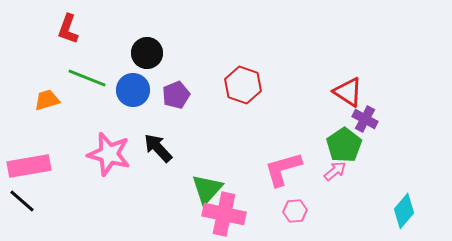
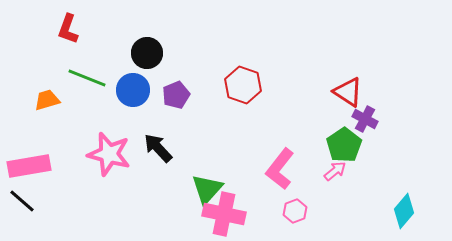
pink L-shape: moved 3 px left; rotated 36 degrees counterclockwise
pink hexagon: rotated 15 degrees counterclockwise
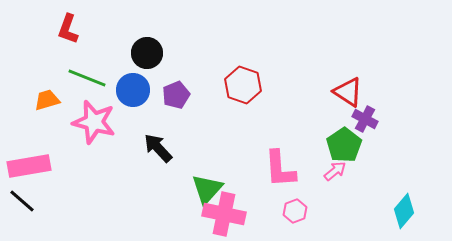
pink star: moved 15 px left, 32 px up
pink L-shape: rotated 42 degrees counterclockwise
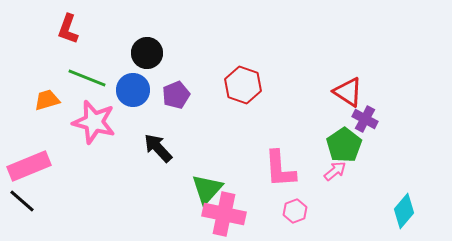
pink rectangle: rotated 12 degrees counterclockwise
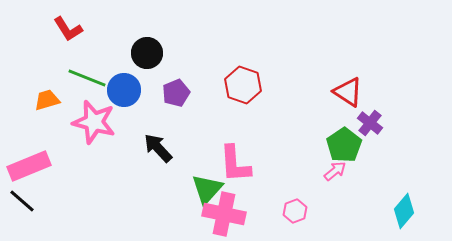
red L-shape: rotated 52 degrees counterclockwise
blue circle: moved 9 px left
purple pentagon: moved 2 px up
purple cross: moved 5 px right, 4 px down; rotated 10 degrees clockwise
pink L-shape: moved 45 px left, 5 px up
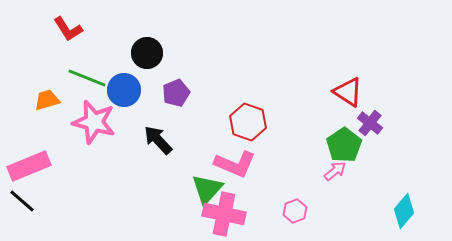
red hexagon: moved 5 px right, 37 px down
black arrow: moved 8 px up
pink L-shape: rotated 63 degrees counterclockwise
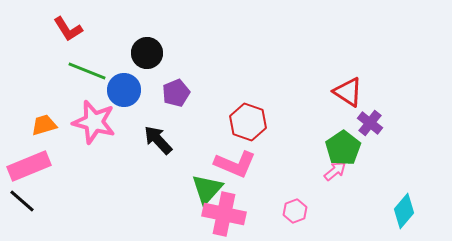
green line: moved 7 px up
orange trapezoid: moved 3 px left, 25 px down
green pentagon: moved 1 px left, 3 px down
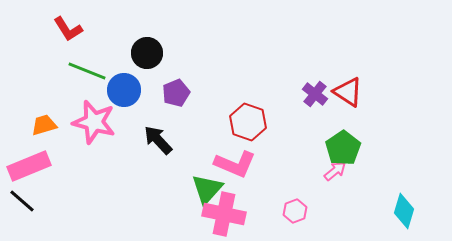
purple cross: moved 55 px left, 29 px up
cyan diamond: rotated 24 degrees counterclockwise
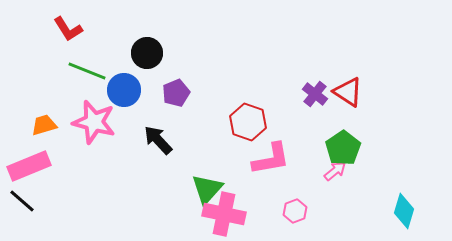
pink L-shape: moved 36 px right, 5 px up; rotated 33 degrees counterclockwise
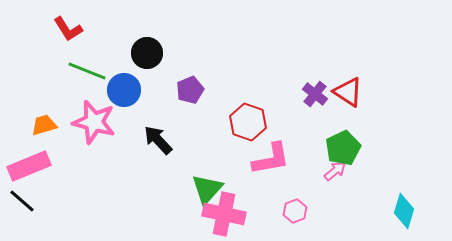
purple pentagon: moved 14 px right, 3 px up
green pentagon: rotated 8 degrees clockwise
